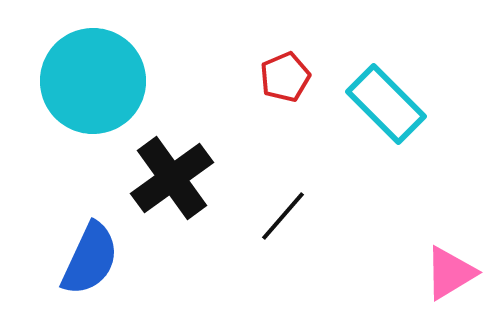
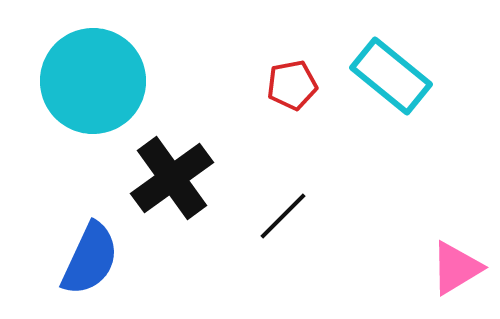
red pentagon: moved 7 px right, 8 px down; rotated 12 degrees clockwise
cyan rectangle: moved 5 px right, 28 px up; rotated 6 degrees counterclockwise
black line: rotated 4 degrees clockwise
pink triangle: moved 6 px right, 5 px up
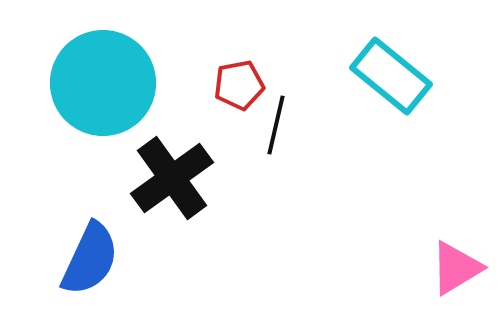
cyan circle: moved 10 px right, 2 px down
red pentagon: moved 53 px left
black line: moved 7 px left, 91 px up; rotated 32 degrees counterclockwise
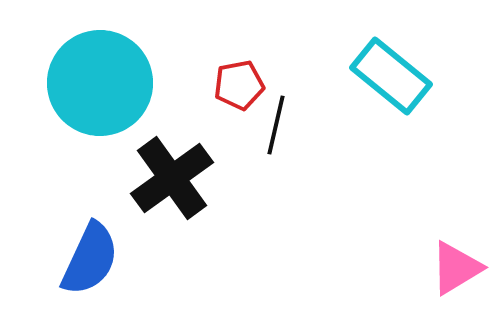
cyan circle: moved 3 px left
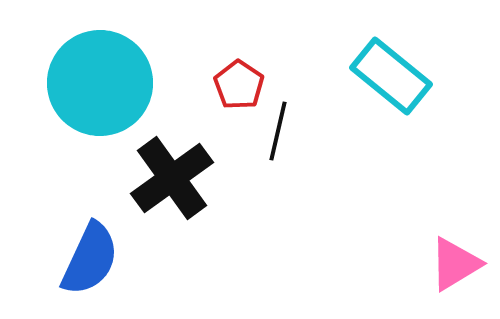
red pentagon: rotated 27 degrees counterclockwise
black line: moved 2 px right, 6 px down
pink triangle: moved 1 px left, 4 px up
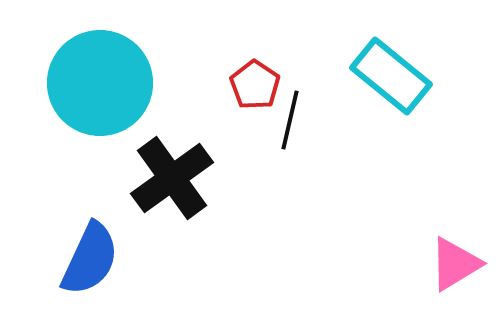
red pentagon: moved 16 px right
black line: moved 12 px right, 11 px up
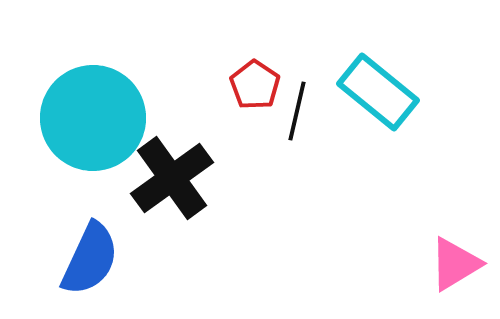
cyan rectangle: moved 13 px left, 16 px down
cyan circle: moved 7 px left, 35 px down
black line: moved 7 px right, 9 px up
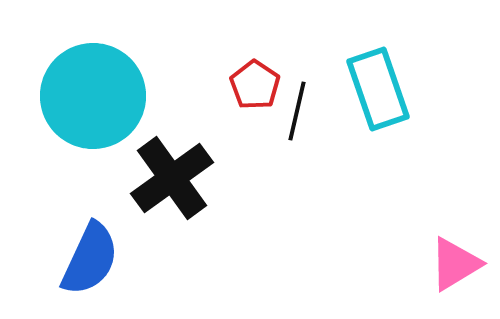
cyan rectangle: moved 3 px up; rotated 32 degrees clockwise
cyan circle: moved 22 px up
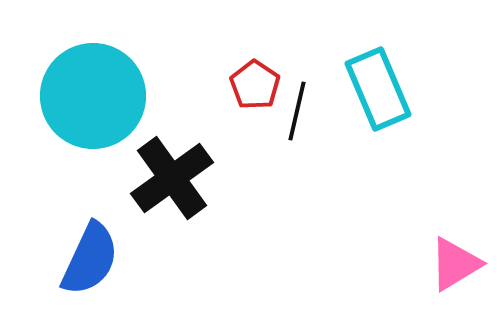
cyan rectangle: rotated 4 degrees counterclockwise
